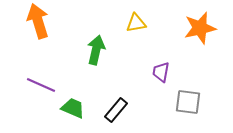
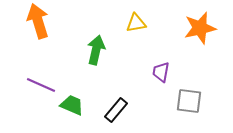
gray square: moved 1 px right, 1 px up
green trapezoid: moved 1 px left, 3 px up
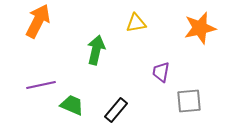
orange arrow: rotated 44 degrees clockwise
purple line: rotated 36 degrees counterclockwise
gray square: rotated 12 degrees counterclockwise
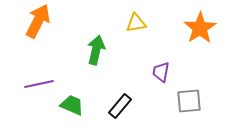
orange star: rotated 20 degrees counterclockwise
purple line: moved 2 px left, 1 px up
black rectangle: moved 4 px right, 4 px up
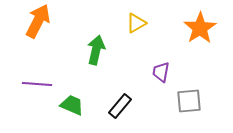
yellow triangle: rotated 20 degrees counterclockwise
purple line: moved 2 px left; rotated 16 degrees clockwise
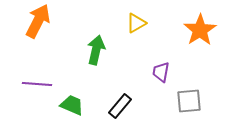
orange star: moved 2 px down
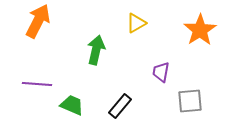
gray square: moved 1 px right
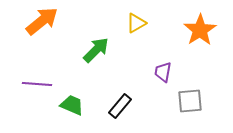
orange arrow: moved 4 px right; rotated 24 degrees clockwise
green arrow: rotated 32 degrees clockwise
purple trapezoid: moved 2 px right
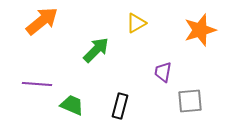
orange star: rotated 16 degrees clockwise
black rectangle: rotated 25 degrees counterclockwise
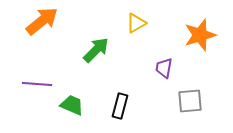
orange star: moved 5 px down
purple trapezoid: moved 1 px right, 4 px up
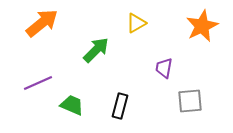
orange arrow: moved 2 px down
orange star: moved 2 px right, 9 px up; rotated 8 degrees counterclockwise
purple line: moved 1 px right, 1 px up; rotated 28 degrees counterclockwise
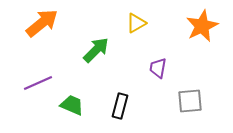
purple trapezoid: moved 6 px left
